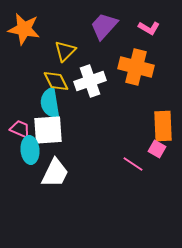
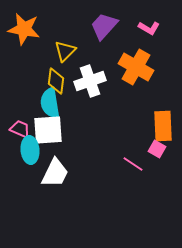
orange cross: rotated 16 degrees clockwise
yellow diamond: rotated 32 degrees clockwise
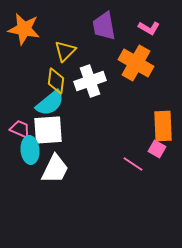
purple trapezoid: rotated 52 degrees counterclockwise
orange cross: moved 4 px up
cyan semicircle: rotated 120 degrees counterclockwise
white trapezoid: moved 4 px up
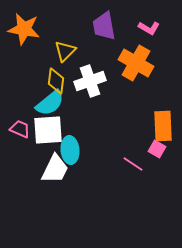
cyan ellipse: moved 40 px right
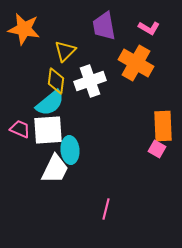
pink line: moved 27 px left, 45 px down; rotated 70 degrees clockwise
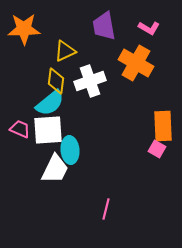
orange star: rotated 12 degrees counterclockwise
yellow triangle: rotated 20 degrees clockwise
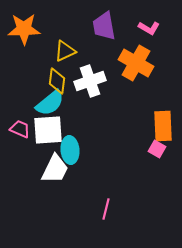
yellow diamond: moved 1 px right
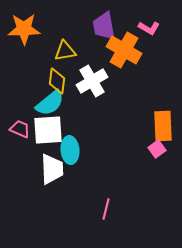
yellow triangle: rotated 15 degrees clockwise
orange cross: moved 12 px left, 13 px up
white cross: moved 2 px right; rotated 12 degrees counterclockwise
pink square: rotated 24 degrees clockwise
white trapezoid: moved 3 px left; rotated 28 degrees counterclockwise
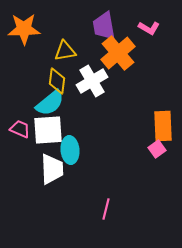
orange cross: moved 6 px left, 3 px down; rotated 20 degrees clockwise
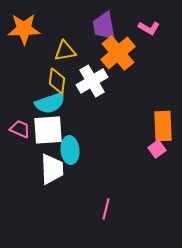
cyan semicircle: rotated 20 degrees clockwise
